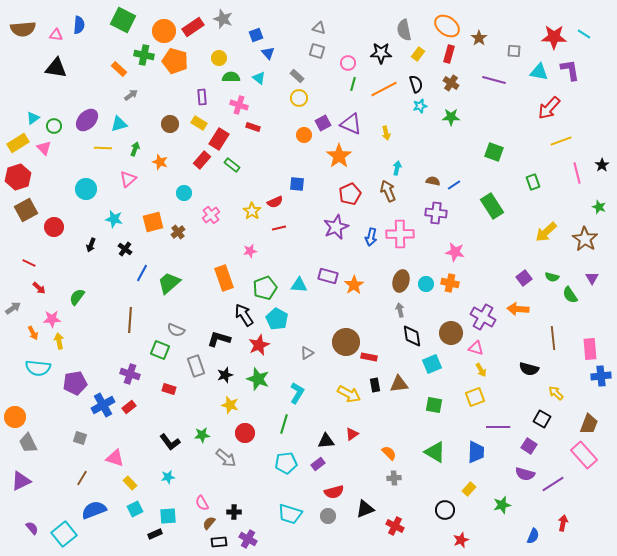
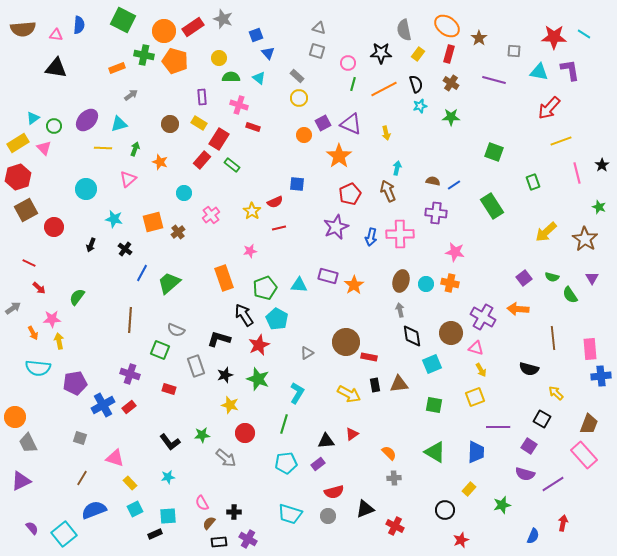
orange rectangle at (119, 69): moved 2 px left, 1 px up; rotated 63 degrees counterclockwise
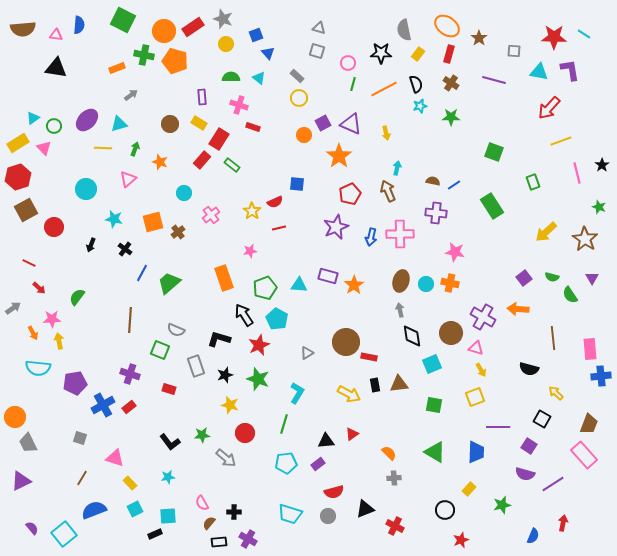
yellow circle at (219, 58): moved 7 px right, 14 px up
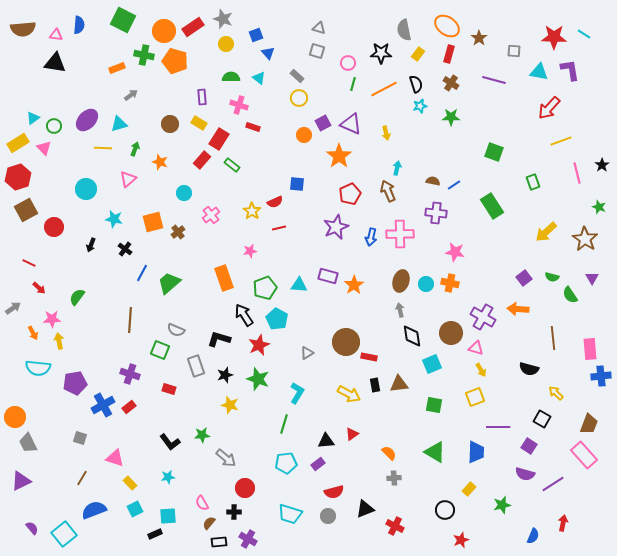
black triangle at (56, 68): moved 1 px left, 5 px up
red circle at (245, 433): moved 55 px down
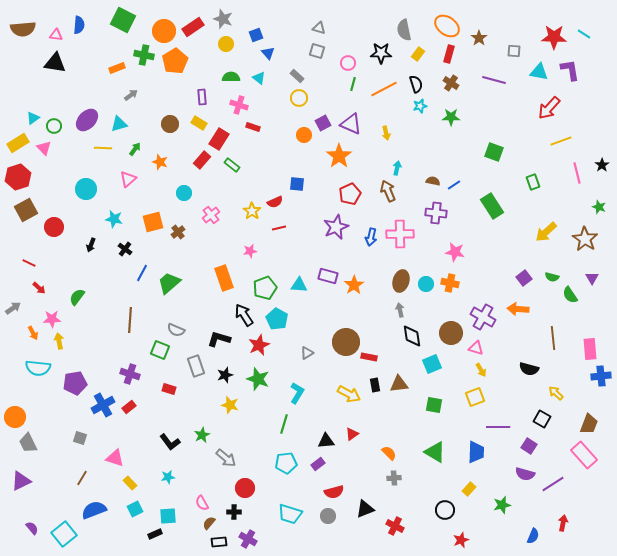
orange pentagon at (175, 61): rotated 25 degrees clockwise
green arrow at (135, 149): rotated 16 degrees clockwise
green star at (202, 435): rotated 21 degrees counterclockwise
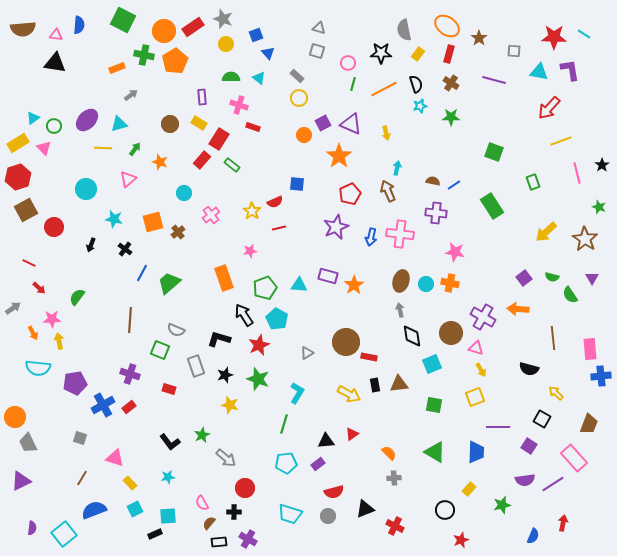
pink cross at (400, 234): rotated 8 degrees clockwise
pink rectangle at (584, 455): moved 10 px left, 3 px down
purple semicircle at (525, 474): moved 6 px down; rotated 24 degrees counterclockwise
purple semicircle at (32, 528): rotated 48 degrees clockwise
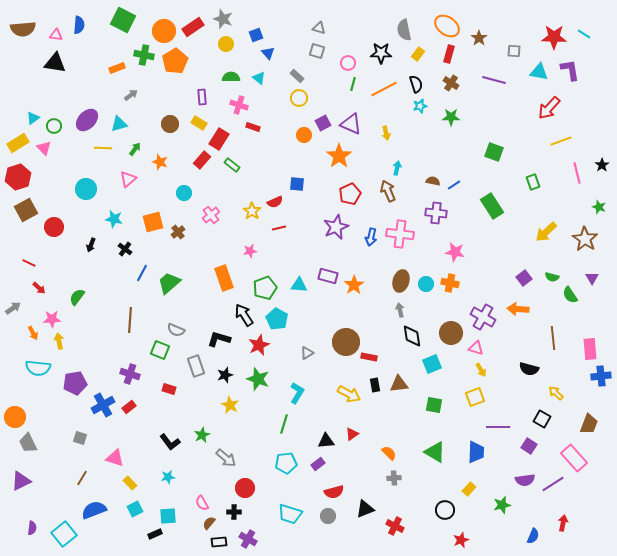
yellow star at (230, 405): rotated 12 degrees clockwise
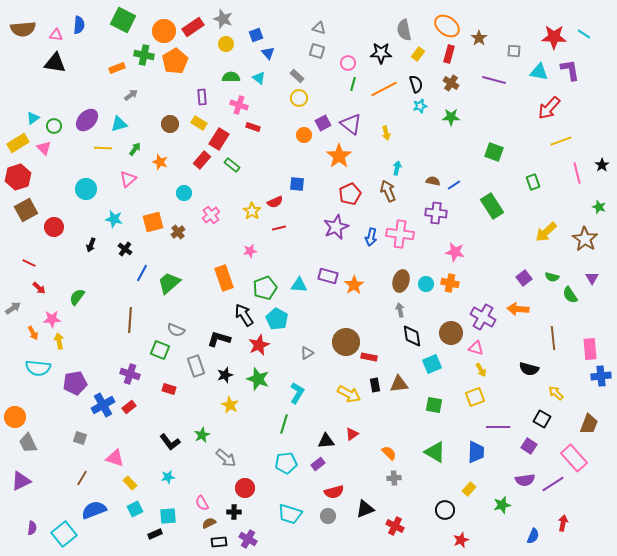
purple triangle at (351, 124): rotated 15 degrees clockwise
brown semicircle at (209, 523): rotated 24 degrees clockwise
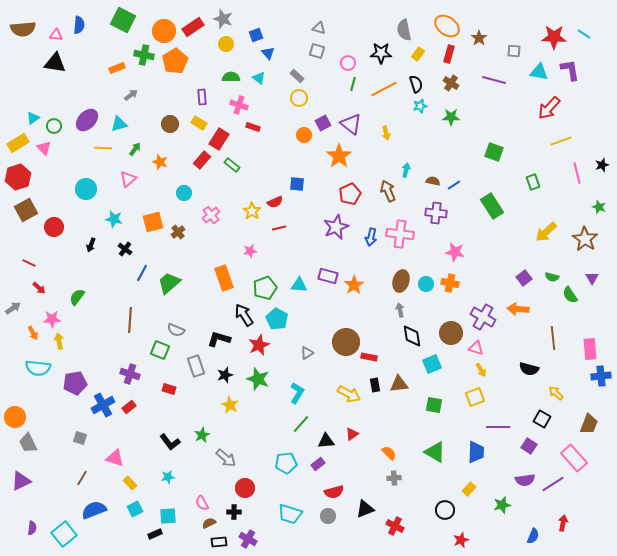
black star at (602, 165): rotated 16 degrees clockwise
cyan arrow at (397, 168): moved 9 px right, 2 px down
green line at (284, 424): moved 17 px right; rotated 24 degrees clockwise
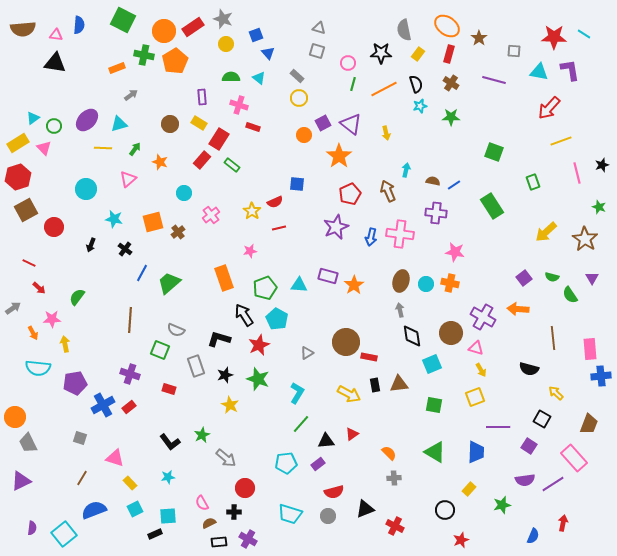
yellow arrow at (59, 341): moved 6 px right, 3 px down
